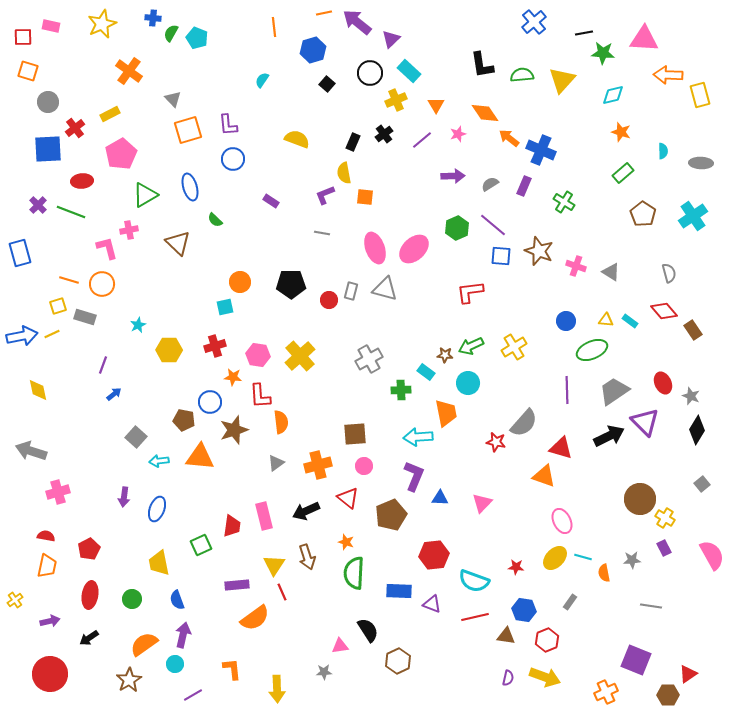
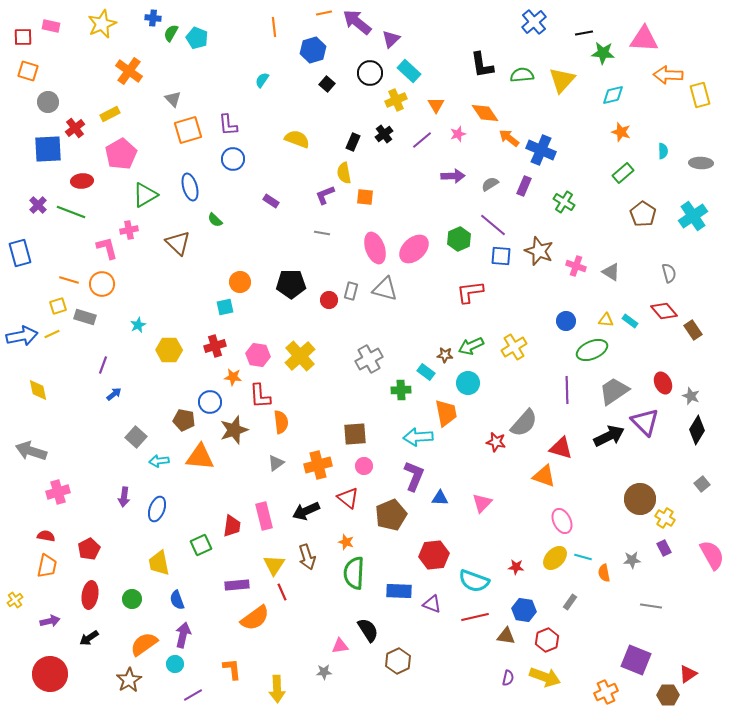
green hexagon at (457, 228): moved 2 px right, 11 px down
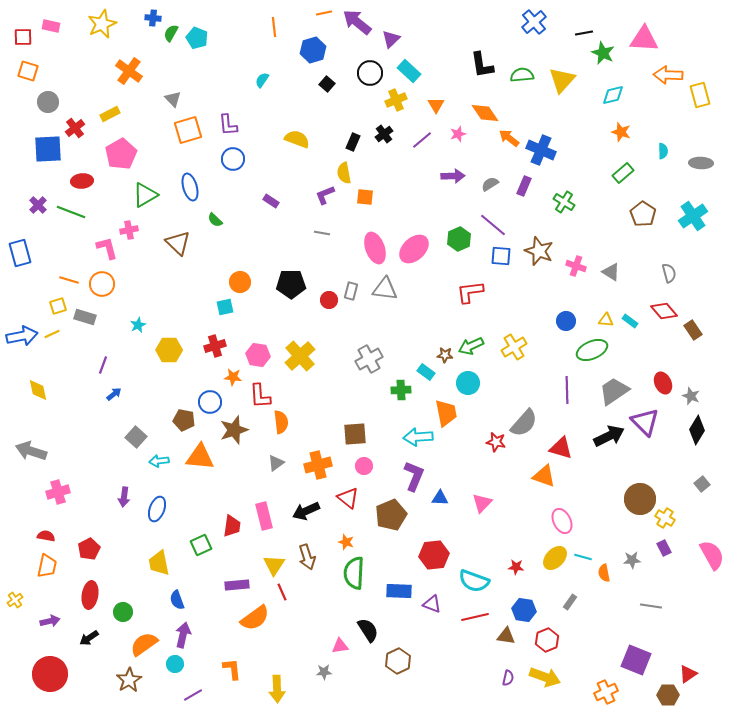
green star at (603, 53): rotated 20 degrees clockwise
gray triangle at (385, 289): rotated 8 degrees counterclockwise
green circle at (132, 599): moved 9 px left, 13 px down
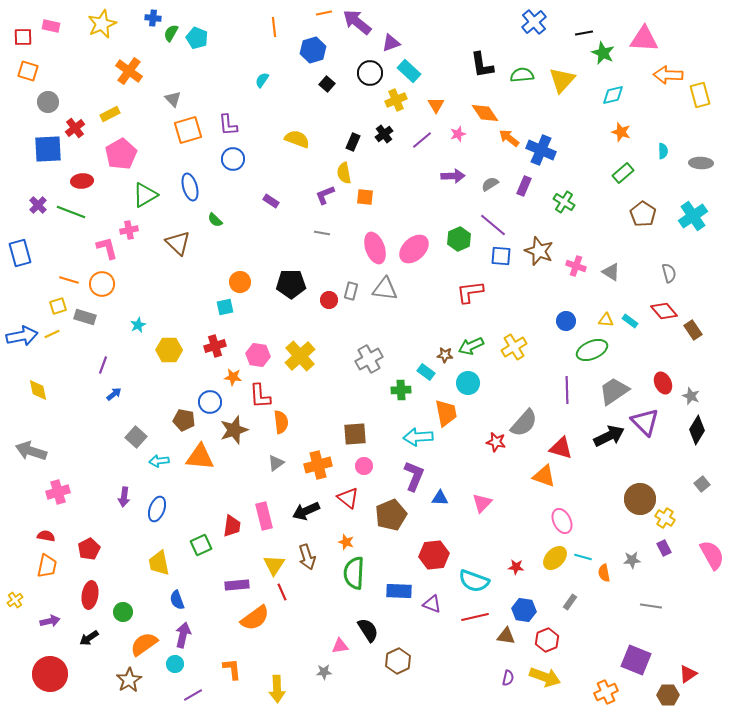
purple triangle at (391, 39): moved 4 px down; rotated 24 degrees clockwise
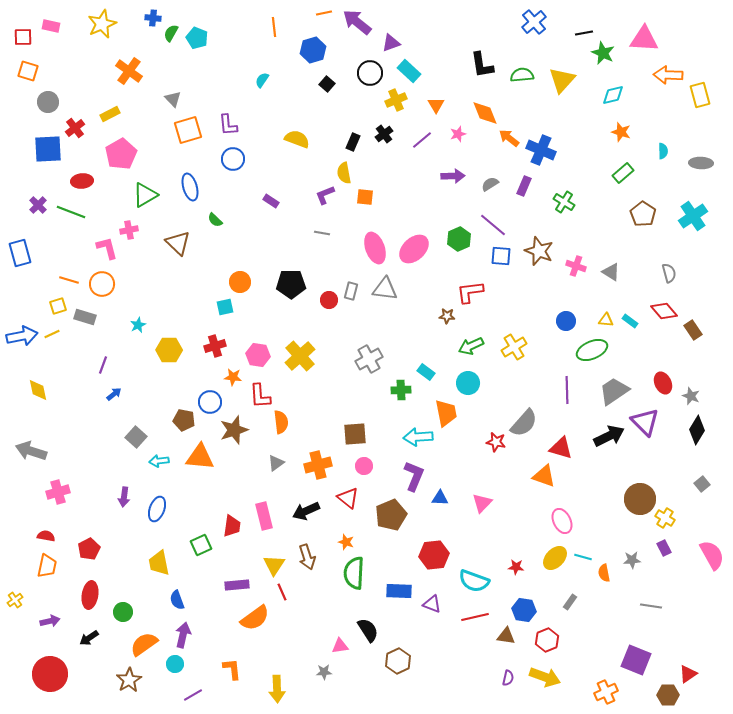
orange diamond at (485, 113): rotated 12 degrees clockwise
brown star at (445, 355): moved 2 px right, 39 px up
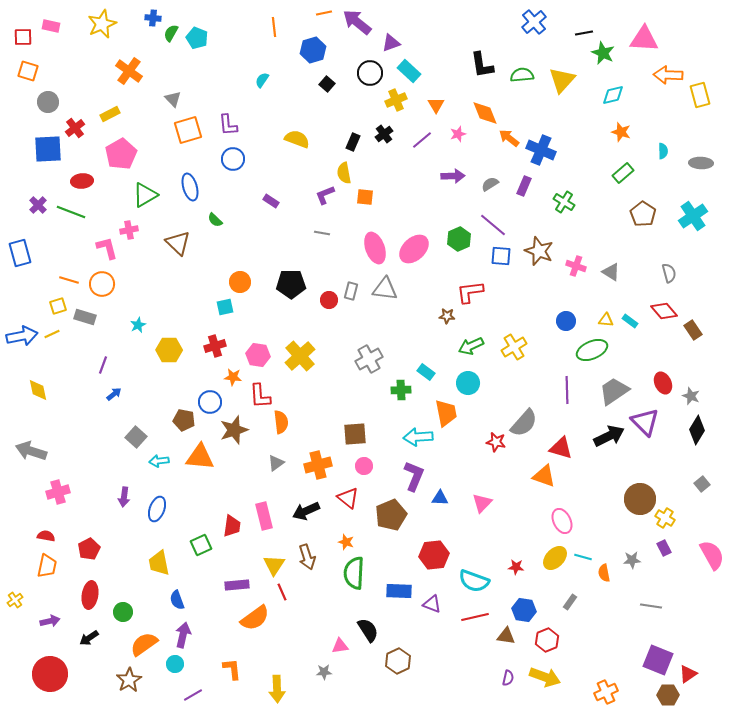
purple square at (636, 660): moved 22 px right
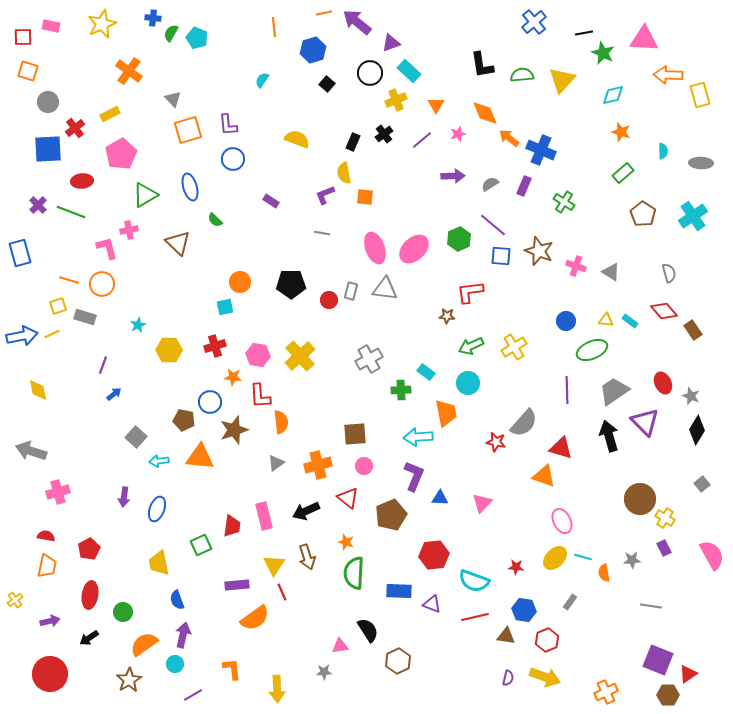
black arrow at (609, 436): rotated 80 degrees counterclockwise
